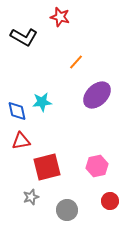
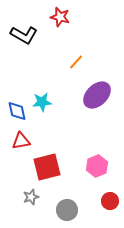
black L-shape: moved 2 px up
pink hexagon: rotated 10 degrees counterclockwise
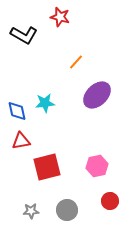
cyan star: moved 3 px right, 1 px down
pink hexagon: rotated 10 degrees clockwise
gray star: moved 14 px down; rotated 14 degrees clockwise
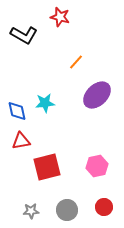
red circle: moved 6 px left, 6 px down
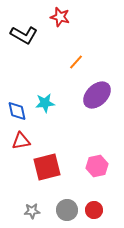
red circle: moved 10 px left, 3 px down
gray star: moved 1 px right
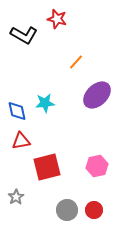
red star: moved 3 px left, 2 px down
gray star: moved 16 px left, 14 px up; rotated 28 degrees counterclockwise
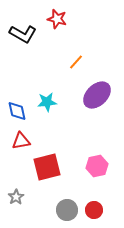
black L-shape: moved 1 px left, 1 px up
cyan star: moved 2 px right, 1 px up
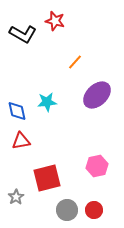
red star: moved 2 px left, 2 px down
orange line: moved 1 px left
red square: moved 11 px down
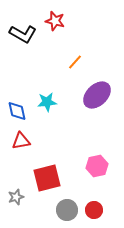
gray star: rotated 14 degrees clockwise
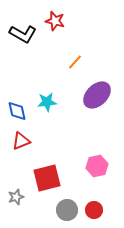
red triangle: rotated 12 degrees counterclockwise
